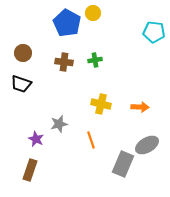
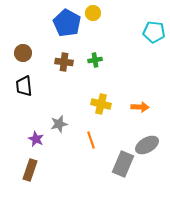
black trapezoid: moved 3 px right, 2 px down; rotated 65 degrees clockwise
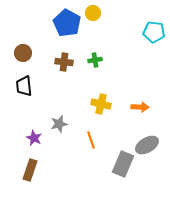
purple star: moved 2 px left, 1 px up
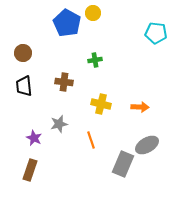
cyan pentagon: moved 2 px right, 1 px down
brown cross: moved 20 px down
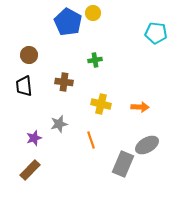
blue pentagon: moved 1 px right, 1 px up
brown circle: moved 6 px right, 2 px down
purple star: rotated 28 degrees clockwise
brown rectangle: rotated 25 degrees clockwise
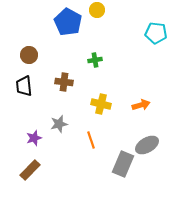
yellow circle: moved 4 px right, 3 px up
orange arrow: moved 1 px right, 2 px up; rotated 18 degrees counterclockwise
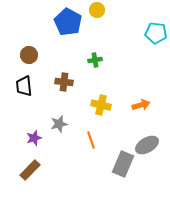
yellow cross: moved 1 px down
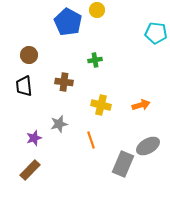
gray ellipse: moved 1 px right, 1 px down
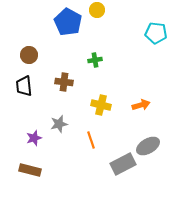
gray rectangle: rotated 40 degrees clockwise
brown rectangle: rotated 60 degrees clockwise
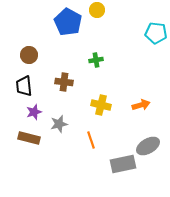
green cross: moved 1 px right
purple star: moved 26 px up
gray rectangle: rotated 15 degrees clockwise
brown rectangle: moved 1 px left, 32 px up
